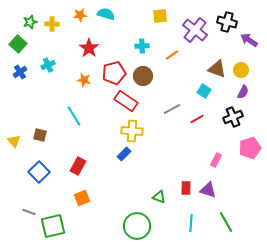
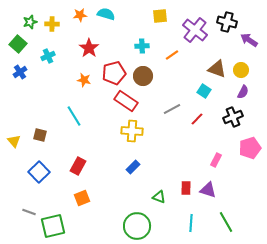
cyan cross at (48, 65): moved 9 px up
red line at (197, 119): rotated 16 degrees counterclockwise
blue rectangle at (124, 154): moved 9 px right, 13 px down
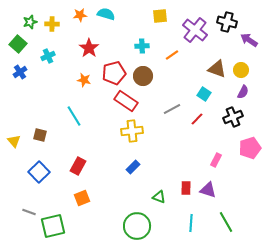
cyan square at (204, 91): moved 3 px down
yellow cross at (132, 131): rotated 10 degrees counterclockwise
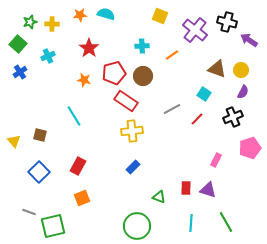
yellow square at (160, 16): rotated 28 degrees clockwise
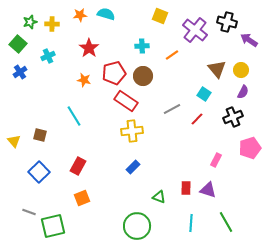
brown triangle at (217, 69): rotated 30 degrees clockwise
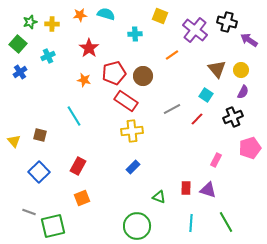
cyan cross at (142, 46): moved 7 px left, 12 px up
cyan square at (204, 94): moved 2 px right, 1 px down
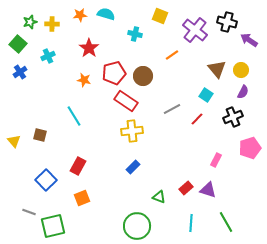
cyan cross at (135, 34): rotated 16 degrees clockwise
blue square at (39, 172): moved 7 px right, 8 px down
red rectangle at (186, 188): rotated 48 degrees clockwise
